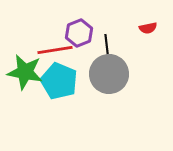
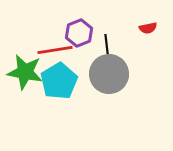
cyan pentagon: rotated 18 degrees clockwise
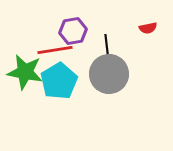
purple hexagon: moved 6 px left, 2 px up; rotated 12 degrees clockwise
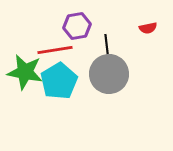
purple hexagon: moved 4 px right, 5 px up
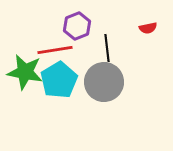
purple hexagon: rotated 12 degrees counterclockwise
gray circle: moved 5 px left, 8 px down
cyan pentagon: moved 1 px up
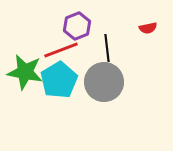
red line: moved 6 px right; rotated 12 degrees counterclockwise
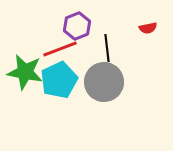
red line: moved 1 px left, 1 px up
cyan pentagon: rotated 6 degrees clockwise
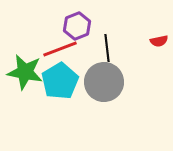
red semicircle: moved 11 px right, 13 px down
cyan pentagon: moved 1 px right, 1 px down; rotated 6 degrees counterclockwise
